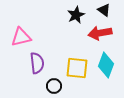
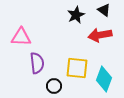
red arrow: moved 2 px down
pink triangle: rotated 15 degrees clockwise
cyan diamond: moved 2 px left, 14 px down
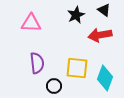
pink triangle: moved 10 px right, 14 px up
cyan diamond: moved 1 px right, 1 px up
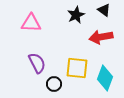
red arrow: moved 1 px right, 2 px down
purple semicircle: rotated 20 degrees counterclockwise
black circle: moved 2 px up
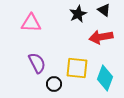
black star: moved 2 px right, 1 px up
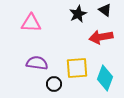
black triangle: moved 1 px right
purple semicircle: rotated 55 degrees counterclockwise
yellow square: rotated 10 degrees counterclockwise
